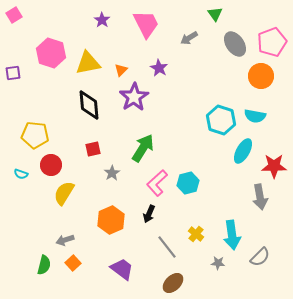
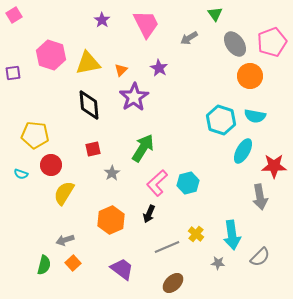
pink hexagon at (51, 53): moved 2 px down
orange circle at (261, 76): moved 11 px left
gray line at (167, 247): rotated 75 degrees counterclockwise
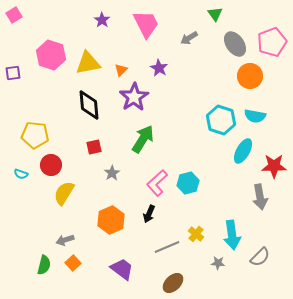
green arrow at (143, 148): moved 9 px up
red square at (93, 149): moved 1 px right, 2 px up
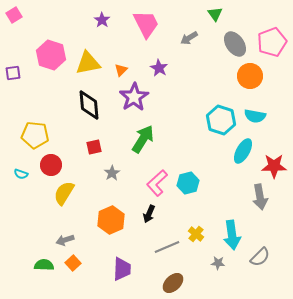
green semicircle at (44, 265): rotated 102 degrees counterclockwise
purple trapezoid at (122, 269): rotated 55 degrees clockwise
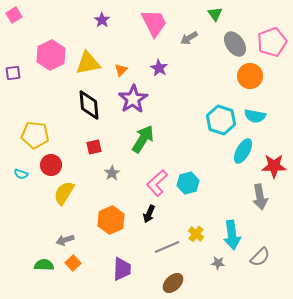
pink trapezoid at (146, 24): moved 8 px right, 1 px up
pink hexagon at (51, 55): rotated 16 degrees clockwise
purple star at (134, 97): moved 1 px left, 2 px down
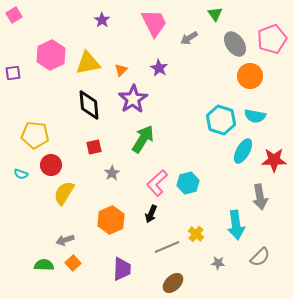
pink pentagon at (272, 42): moved 3 px up
red star at (274, 166): moved 6 px up
black arrow at (149, 214): moved 2 px right
cyan arrow at (232, 235): moved 4 px right, 10 px up
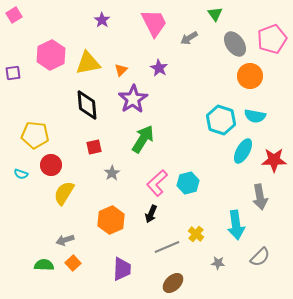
black diamond at (89, 105): moved 2 px left
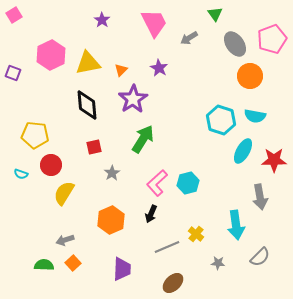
purple square at (13, 73): rotated 28 degrees clockwise
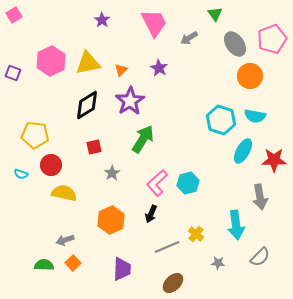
pink hexagon at (51, 55): moved 6 px down
purple star at (133, 99): moved 3 px left, 2 px down
black diamond at (87, 105): rotated 64 degrees clockwise
yellow semicircle at (64, 193): rotated 70 degrees clockwise
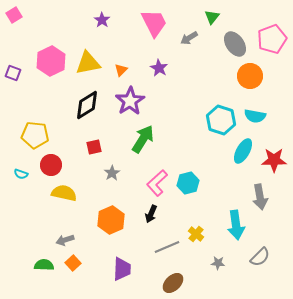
green triangle at (215, 14): moved 3 px left, 3 px down; rotated 14 degrees clockwise
